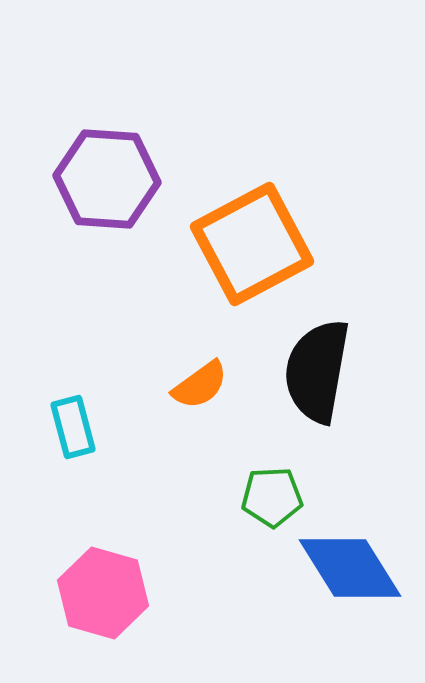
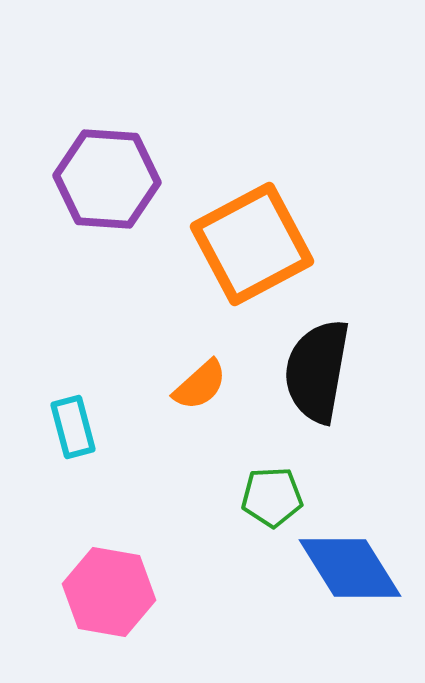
orange semicircle: rotated 6 degrees counterclockwise
pink hexagon: moved 6 px right, 1 px up; rotated 6 degrees counterclockwise
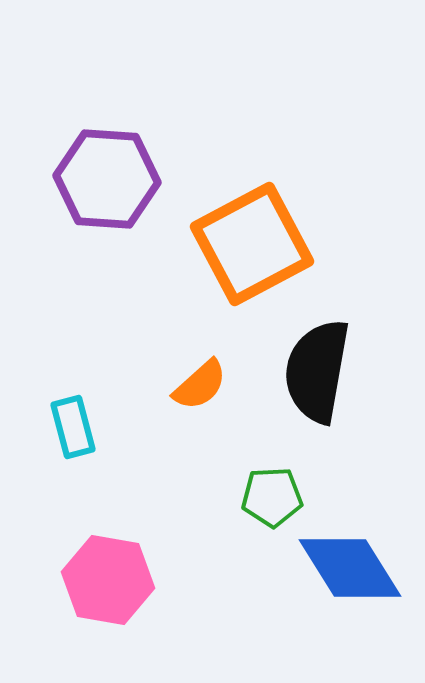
pink hexagon: moved 1 px left, 12 px up
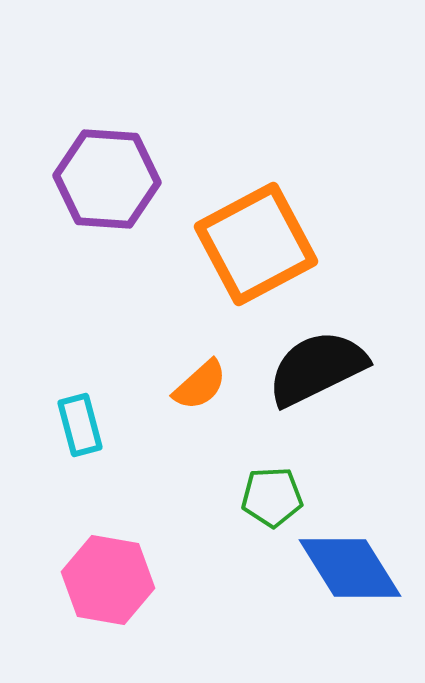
orange square: moved 4 px right
black semicircle: moved 3 px up; rotated 54 degrees clockwise
cyan rectangle: moved 7 px right, 2 px up
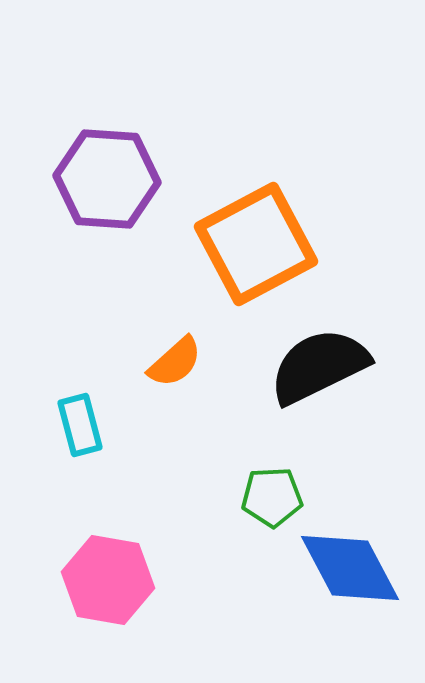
black semicircle: moved 2 px right, 2 px up
orange semicircle: moved 25 px left, 23 px up
blue diamond: rotated 4 degrees clockwise
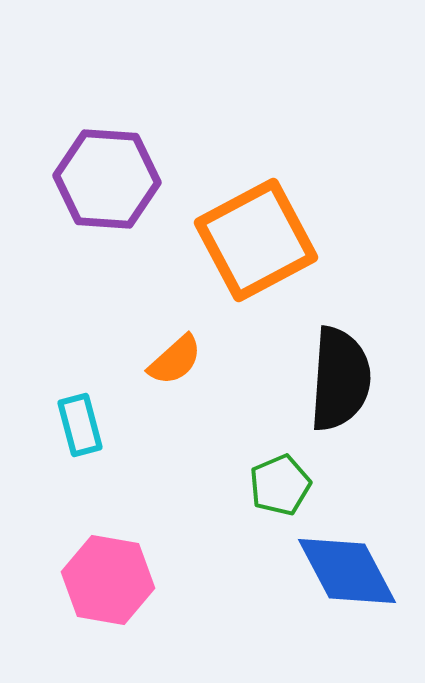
orange square: moved 4 px up
orange semicircle: moved 2 px up
black semicircle: moved 21 px right, 13 px down; rotated 120 degrees clockwise
green pentagon: moved 8 px right, 12 px up; rotated 20 degrees counterclockwise
blue diamond: moved 3 px left, 3 px down
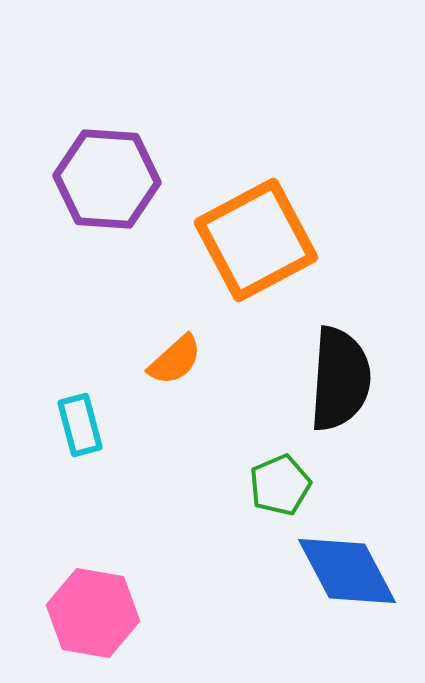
pink hexagon: moved 15 px left, 33 px down
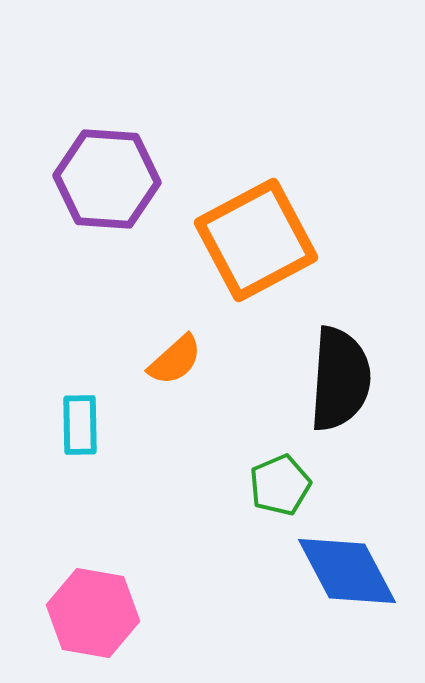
cyan rectangle: rotated 14 degrees clockwise
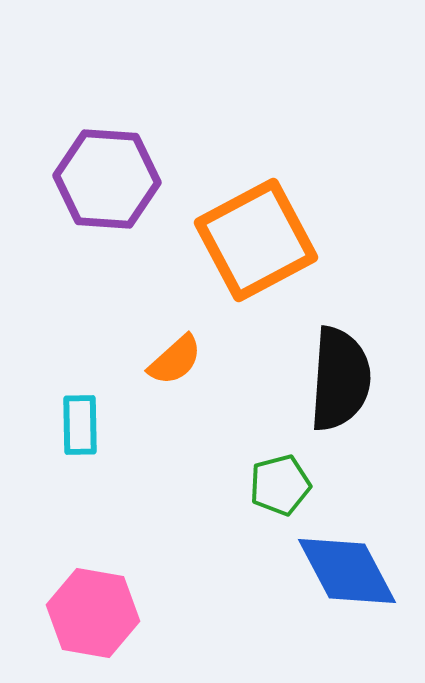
green pentagon: rotated 8 degrees clockwise
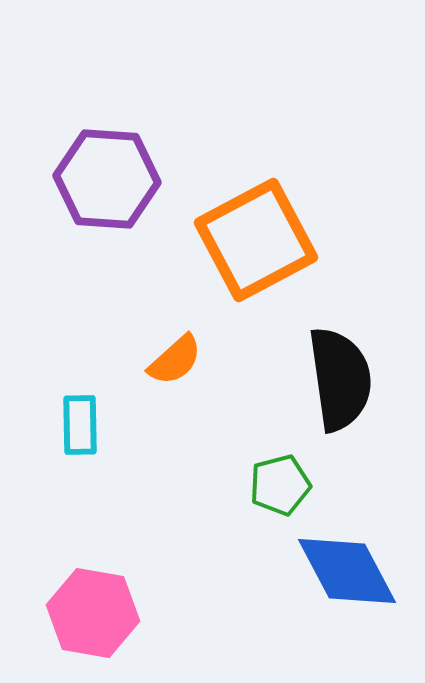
black semicircle: rotated 12 degrees counterclockwise
